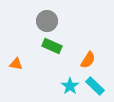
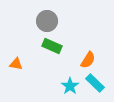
cyan rectangle: moved 3 px up
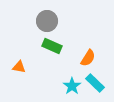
orange semicircle: moved 2 px up
orange triangle: moved 3 px right, 3 px down
cyan star: moved 2 px right
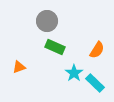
green rectangle: moved 3 px right, 1 px down
orange semicircle: moved 9 px right, 8 px up
orange triangle: rotated 32 degrees counterclockwise
cyan star: moved 2 px right, 13 px up
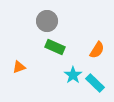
cyan star: moved 1 px left, 2 px down
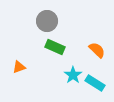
orange semicircle: rotated 78 degrees counterclockwise
cyan rectangle: rotated 12 degrees counterclockwise
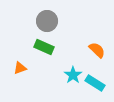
green rectangle: moved 11 px left
orange triangle: moved 1 px right, 1 px down
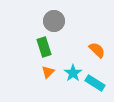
gray circle: moved 7 px right
green rectangle: rotated 48 degrees clockwise
orange triangle: moved 28 px right, 4 px down; rotated 24 degrees counterclockwise
cyan star: moved 2 px up
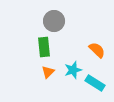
green rectangle: rotated 12 degrees clockwise
cyan star: moved 3 px up; rotated 18 degrees clockwise
